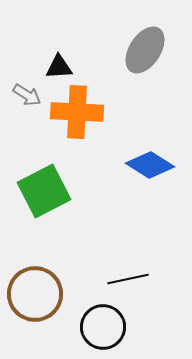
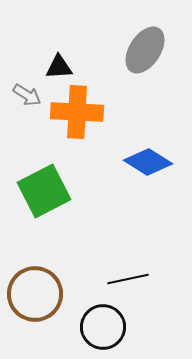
blue diamond: moved 2 px left, 3 px up
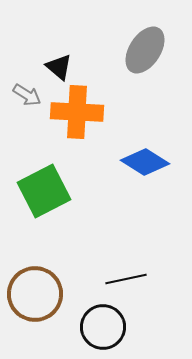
black triangle: rotated 44 degrees clockwise
blue diamond: moved 3 px left
black line: moved 2 px left
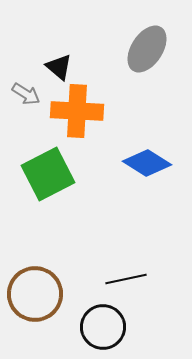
gray ellipse: moved 2 px right, 1 px up
gray arrow: moved 1 px left, 1 px up
orange cross: moved 1 px up
blue diamond: moved 2 px right, 1 px down
green square: moved 4 px right, 17 px up
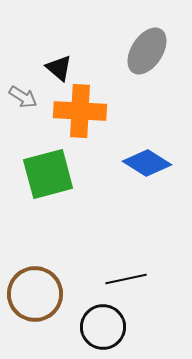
gray ellipse: moved 2 px down
black triangle: moved 1 px down
gray arrow: moved 3 px left, 3 px down
orange cross: moved 3 px right
green square: rotated 12 degrees clockwise
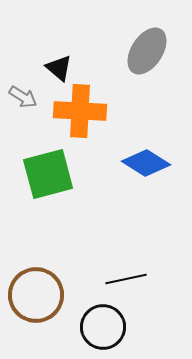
blue diamond: moved 1 px left
brown circle: moved 1 px right, 1 px down
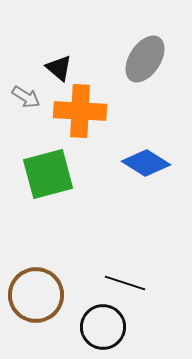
gray ellipse: moved 2 px left, 8 px down
gray arrow: moved 3 px right
black line: moved 1 px left, 4 px down; rotated 30 degrees clockwise
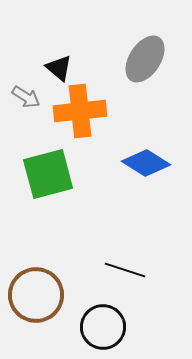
orange cross: rotated 9 degrees counterclockwise
black line: moved 13 px up
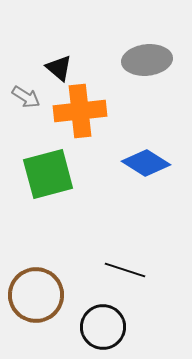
gray ellipse: moved 2 px right, 1 px down; rotated 51 degrees clockwise
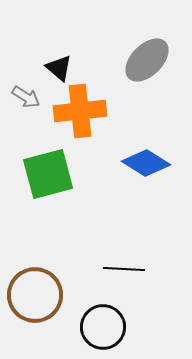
gray ellipse: rotated 39 degrees counterclockwise
black line: moved 1 px left, 1 px up; rotated 15 degrees counterclockwise
brown circle: moved 1 px left
